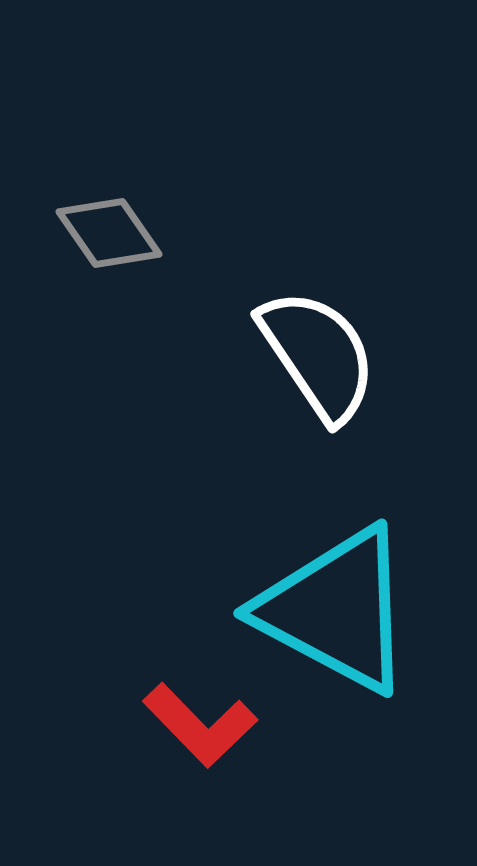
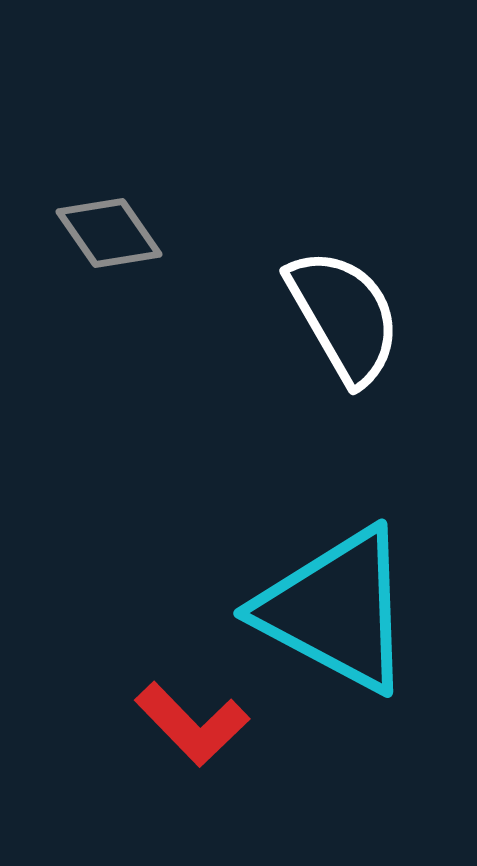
white semicircle: moved 26 px right, 39 px up; rotated 4 degrees clockwise
red L-shape: moved 8 px left, 1 px up
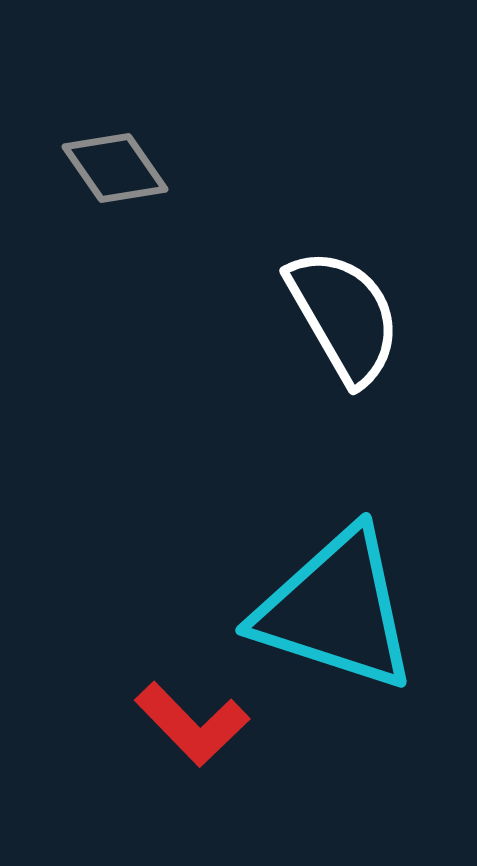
gray diamond: moved 6 px right, 65 px up
cyan triangle: rotated 10 degrees counterclockwise
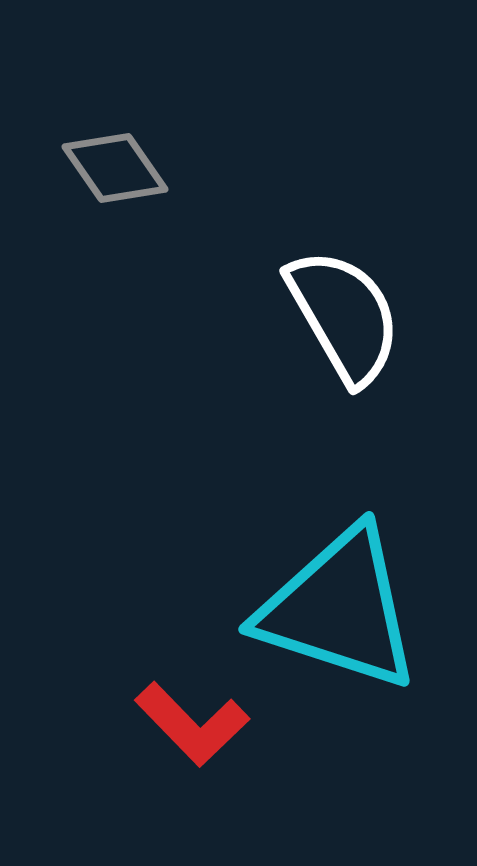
cyan triangle: moved 3 px right, 1 px up
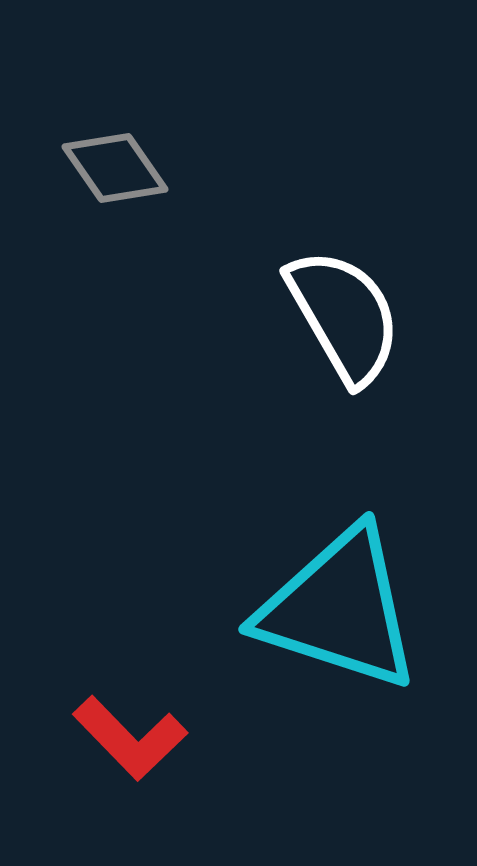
red L-shape: moved 62 px left, 14 px down
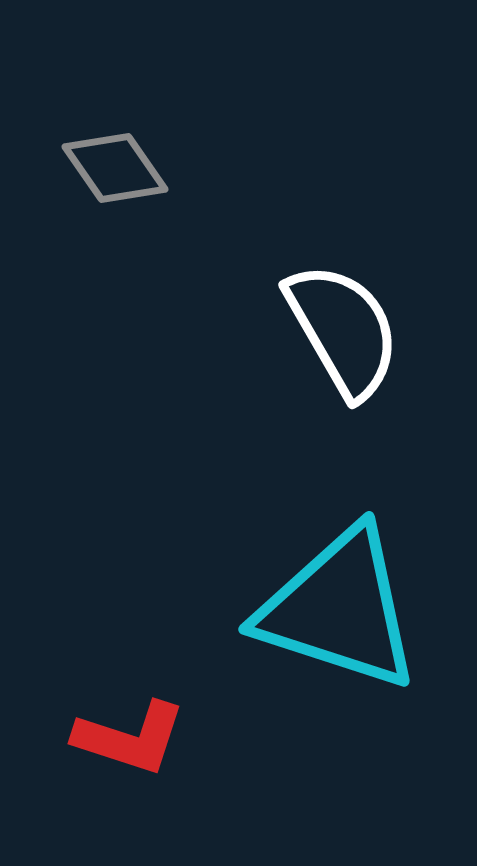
white semicircle: moved 1 px left, 14 px down
red L-shape: rotated 28 degrees counterclockwise
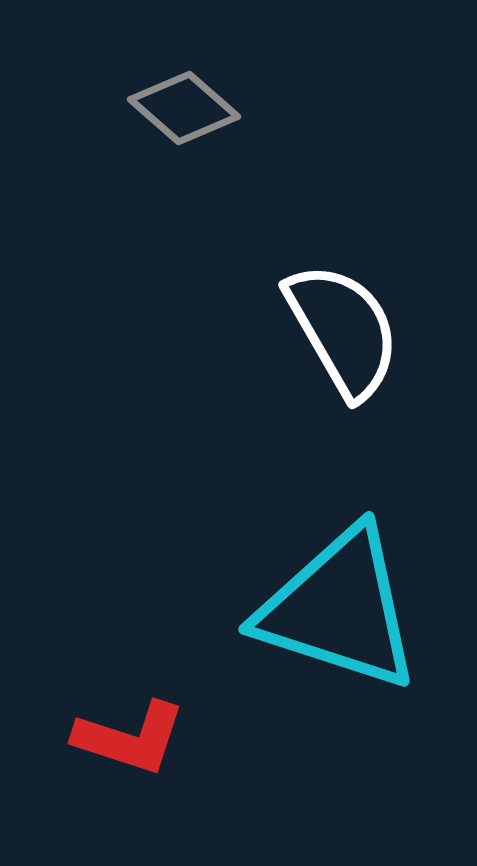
gray diamond: moved 69 px right, 60 px up; rotated 14 degrees counterclockwise
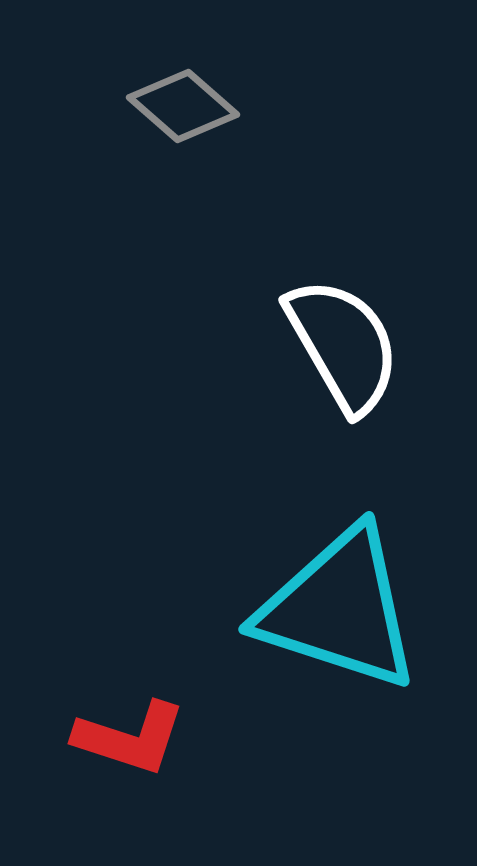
gray diamond: moved 1 px left, 2 px up
white semicircle: moved 15 px down
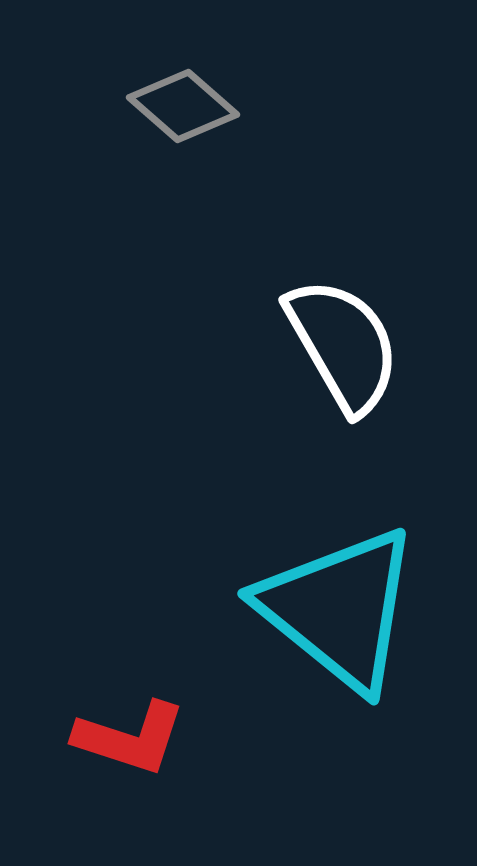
cyan triangle: rotated 21 degrees clockwise
